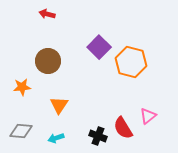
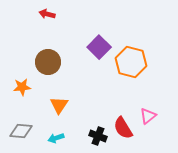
brown circle: moved 1 px down
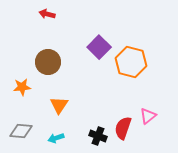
red semicircle: rotated 50 degrees clockwise
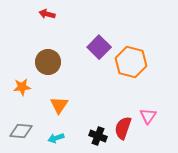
pink triangle: rotated 18 degrees counterclockwise
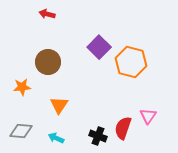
cyan arrow: rotated 42 degrees clockwise
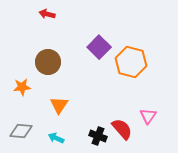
red semicircle: moved 1 px left, 1 px down; rotated 120 degrees clockwise
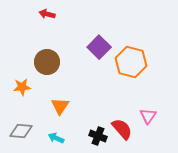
brown circle: moved 1 px left
orange triangle: moved 1 px right, 1 px down
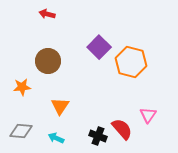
brown circle: moved 1 px right, 1 px up
pink triangle: moved 1 px up
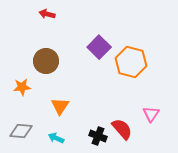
brown circle: moved 2 px left
pink triangle: moved 3 px right, 1 px up
